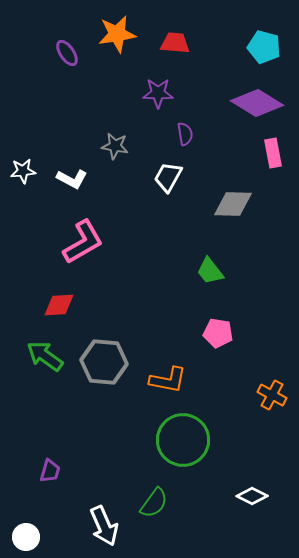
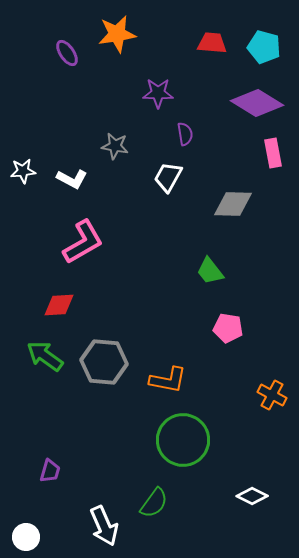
red trapezoid: moved 37 px right
pink pentagon: moved 10 px right, 5 px up
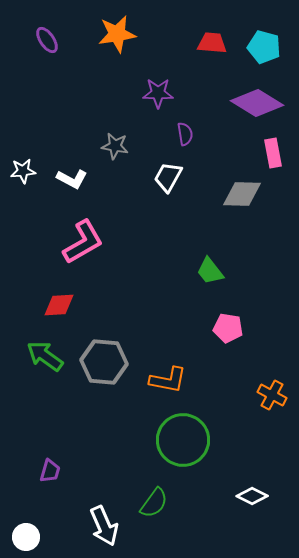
purple ellipse: moved 20 px left, 13 px up
gray diamond: moved 9 px right, 10 px up
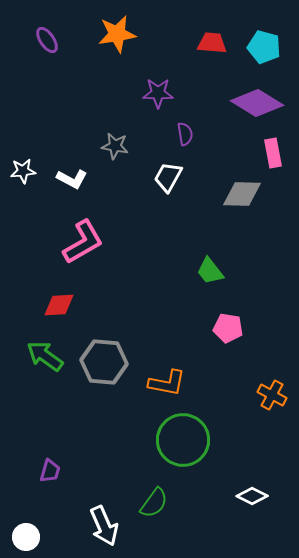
orange L-shape: moved 1 px left, 3 px down
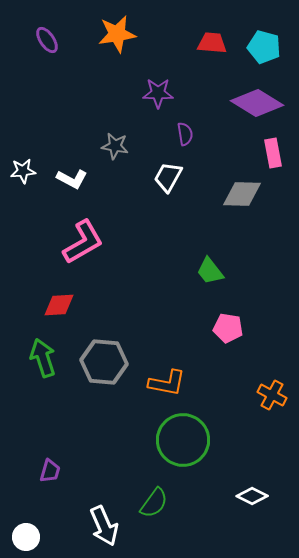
green arrow: moved 2 px left, 2 px down; rotated 36 degrees clockwise
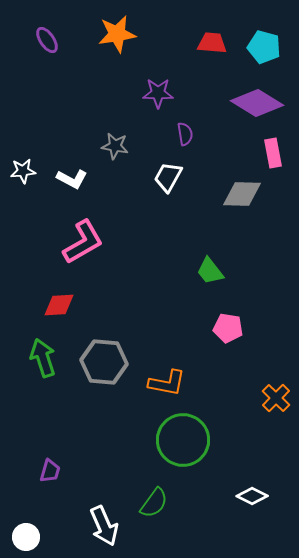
orange cross: moved 4 px right, 3 px down; rotated 16 degrees clockwise
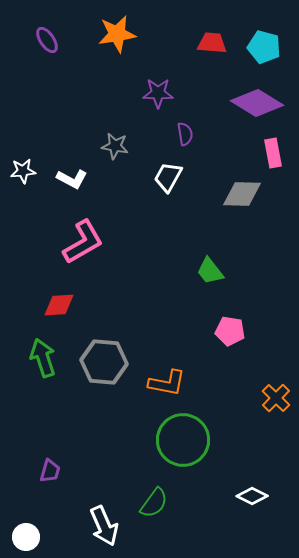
pink pentagon: moved 2 px right, 3 px down
